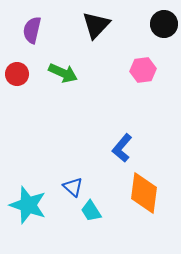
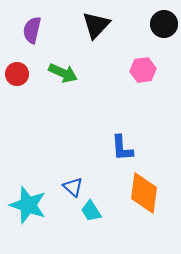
blue L-shape: rotated 44 degrees counterclockwise
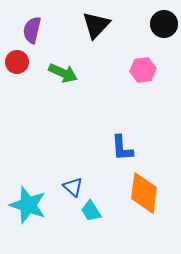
red circle: moved 12 px up
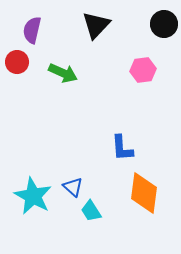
cyan star: moved 5 px right, 9 px up; rotated 9 degrees clockwise
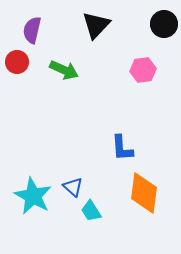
green arrow: moved 1 px right, 3 px up
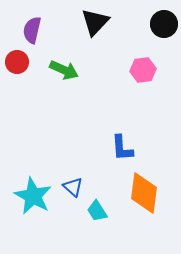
black triangle: moved 1 px left, 3 px up
cyan trapezoid: moved 6 px right
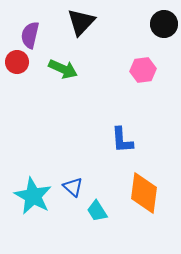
black triangle: moved 14 px left
purple semicircle: moved 2 px left, 5 px down
green arrow: moved 1 px left, 1 px up
blue L-shape: moved 8 px up
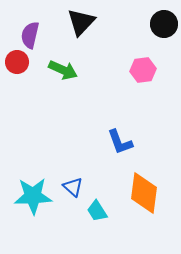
green arrow: moved 1 px down
blue L-shape: moved 2 px left, 2 px down; rotated 16 degrees counterclockwise
cyan star: rotated 30 degrees counterclockwise
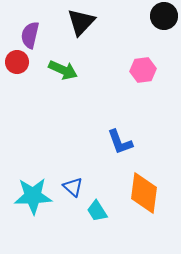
black circle: moved 8 px up
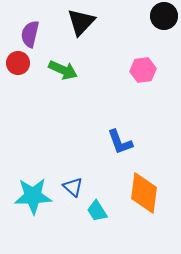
purple semicircle: moved 1 px up
red circle: moved 1 px right, 1 px down
